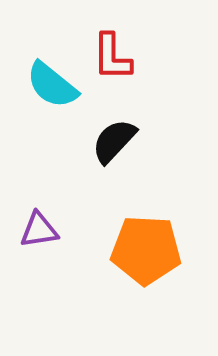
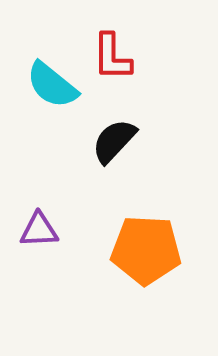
purple triangle: rotated 6 degrees clockwise
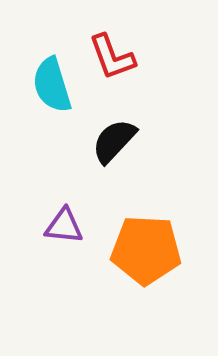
red L-shape: rotated 20 degrees counterclockwise
cyan semicircle: rotated 34 degrees clockwise
purple triangle: moved 25 px right, 4 px up; rotated 9 degrees clockwise
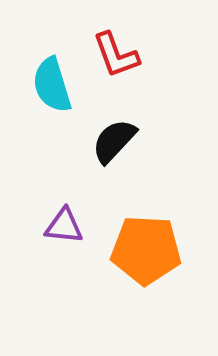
red L-shape: moved 4 px right, 2 px up
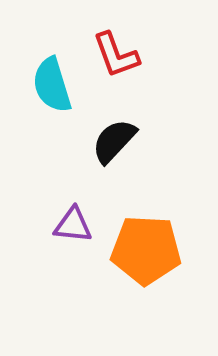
purple triangle: moved 9 px right, 1 px up
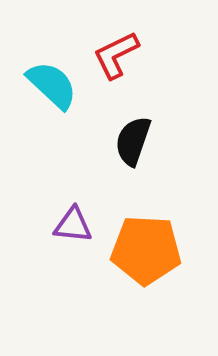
red L-shape: rotated 84 degrees clockwise
cyan semicircle: rotated 150 degrees clockwise
black semicircle: moved 19 px right; rotated 24 degrees counterclockwise
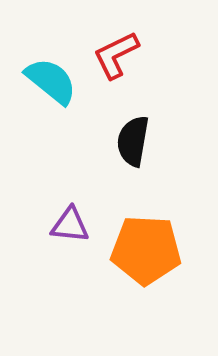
cyan semicircle: moved 1 px left, 4 px up; rotated 4 degrees counterclockwise
black semicircle: rotated 9 degrees counterclockwise
purple triangle: moved 3 px left
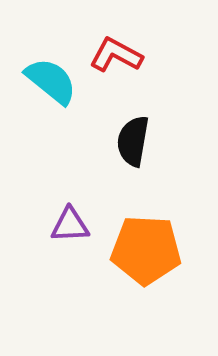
red L-shape: rotated 54 degrees clockwise
purple triangle: rotated 9 degrees counterclockwise
